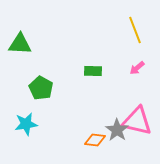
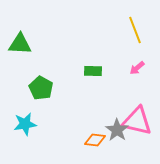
cyan star: moved 1 px left
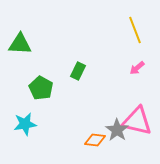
green rectangle: moved 15 px left; rotated 66 degrees counterclockwise
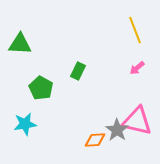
orange diamond: rotated 10 degrees counterclockwise
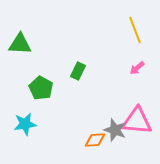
pink triangle: rotated 8 degrees counterclockwise
gray star: moved 2 px left; rotated 15 degrees counterclockwise
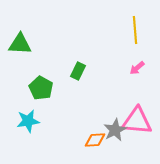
yellow line: rotated 16 degrees clockwise
cyan star: moved 3 px right, 3 px up
gray star: rotated 25 degrees clockwise
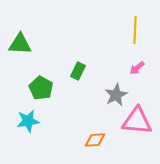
yellow line: rotated 8 degrees clockwise
gray star: moved 1 px right, 35 px up
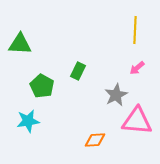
green pentagon: moved 1 px right, 2 px up
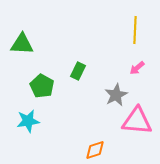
green triangle: moved 2 px right
orange diamond: moved 10 px down; rotated 15 degrees counterclockwise
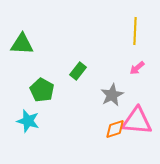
yellow line: moved 1 px down
green rectangle: rotated 12 degrees clockwise
green pentagon: moved 4 px down
gray star: moved 4 px left
cyan star: rotated 25 degrees clockwise
orange diamond: moved 20 px right, 21 px up
